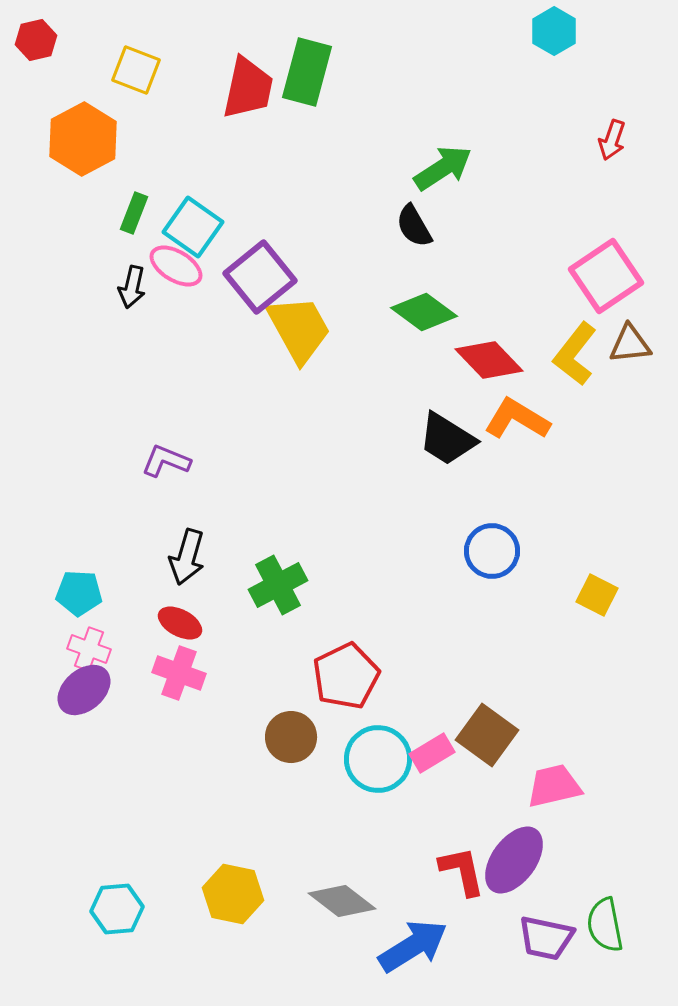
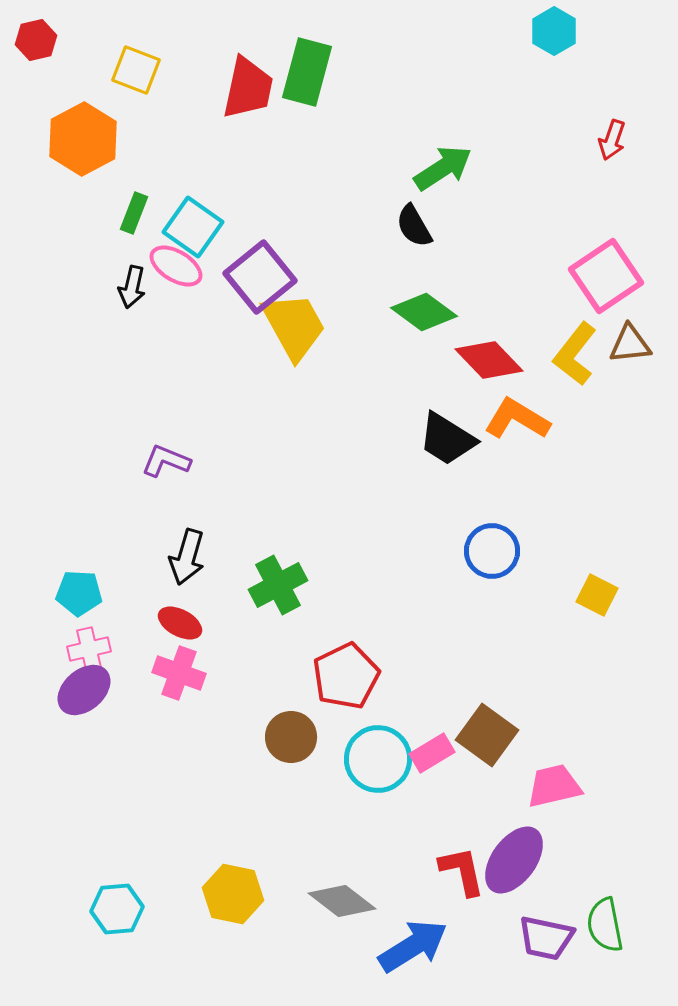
yellow trapezoid at (299, 329): moved 5 px left, 3 px up
pink cross at (89, 649): rotated 33 degrees counterclockwise
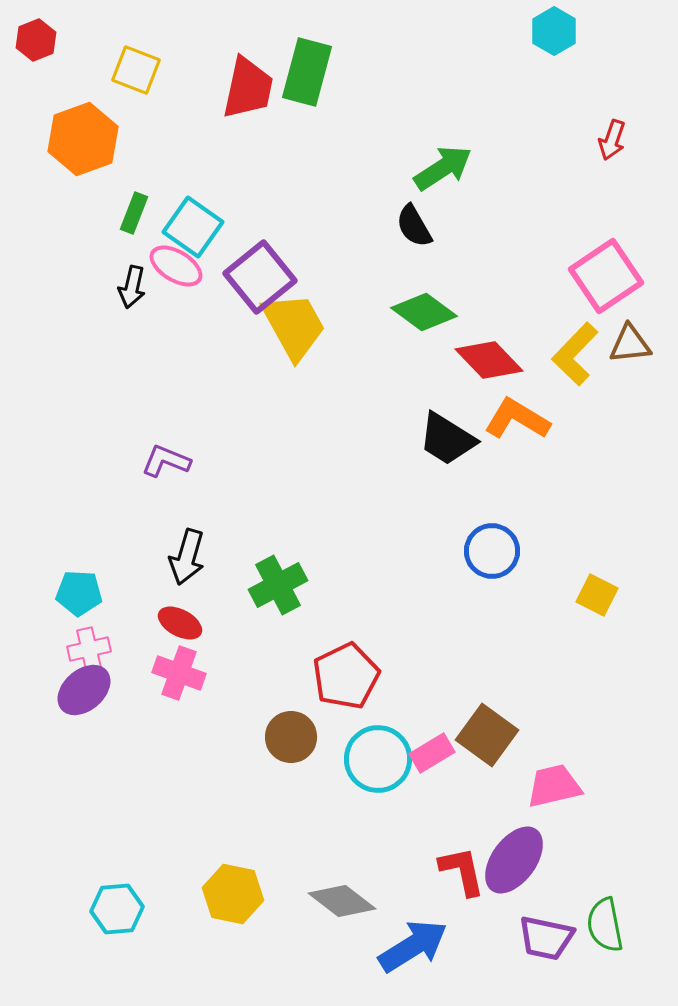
red hexagon at (36, 40): rotated 9 degrees counterclockwise
orange hexagon at (83, 139): rotated 8 degrees clockwise
yellow L-shape at (575, 354): rotated 6 degrees clockwise
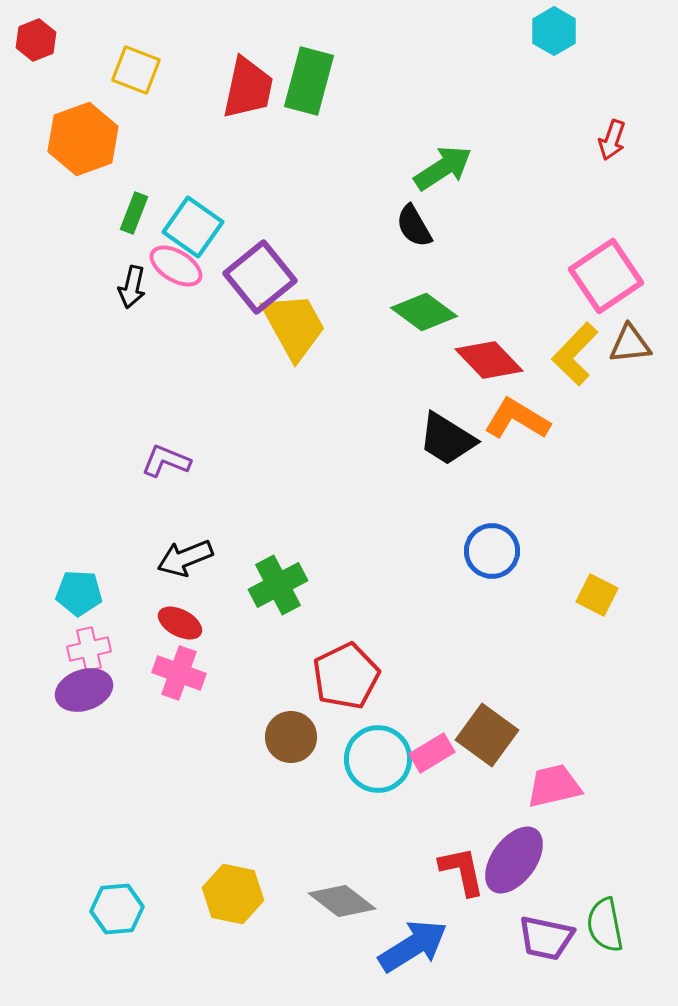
green rectangle at (307, 72): moved 2 px right, 9 px down
black arrow at (187, 557): moved 2 px left, 1 px down; rotated 52 degrees clockwise
purple ellipse at (84, 690): rotated 22 degrees clockwise
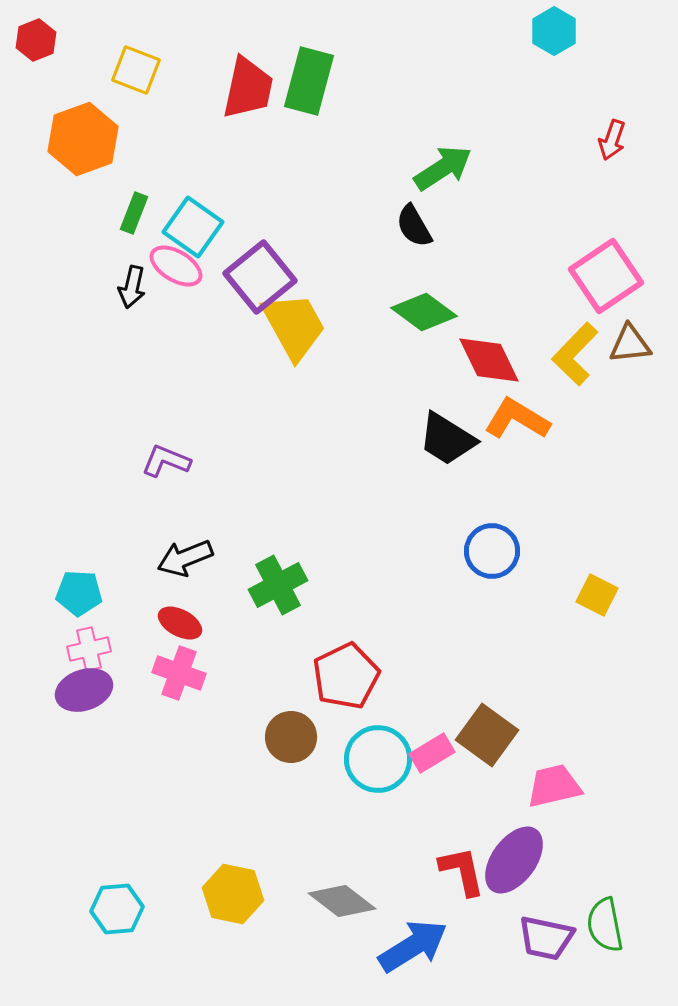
red diamond at (489, 360): rotated 18 degrees clockwise
